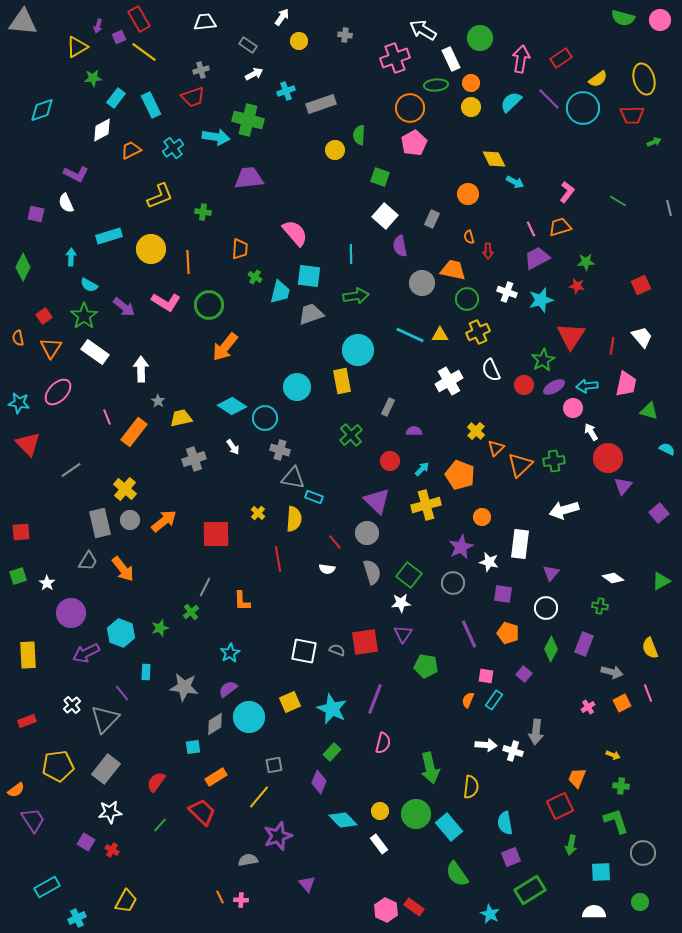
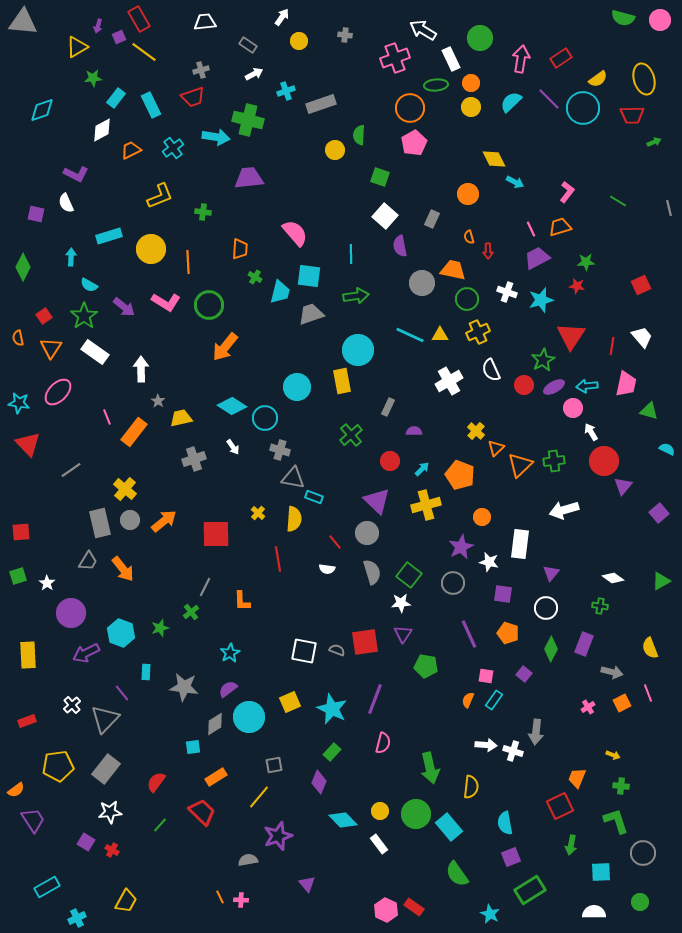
red circle at (608, 458): moved 4 px left, 3 px down
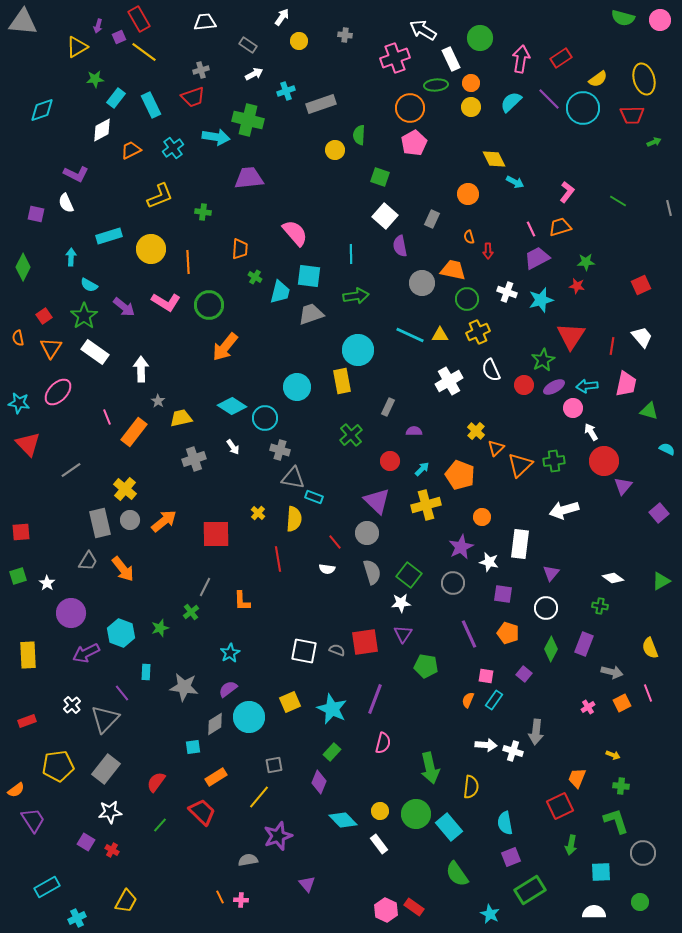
green star at (93, 78): moved 2 px right, 1 px down
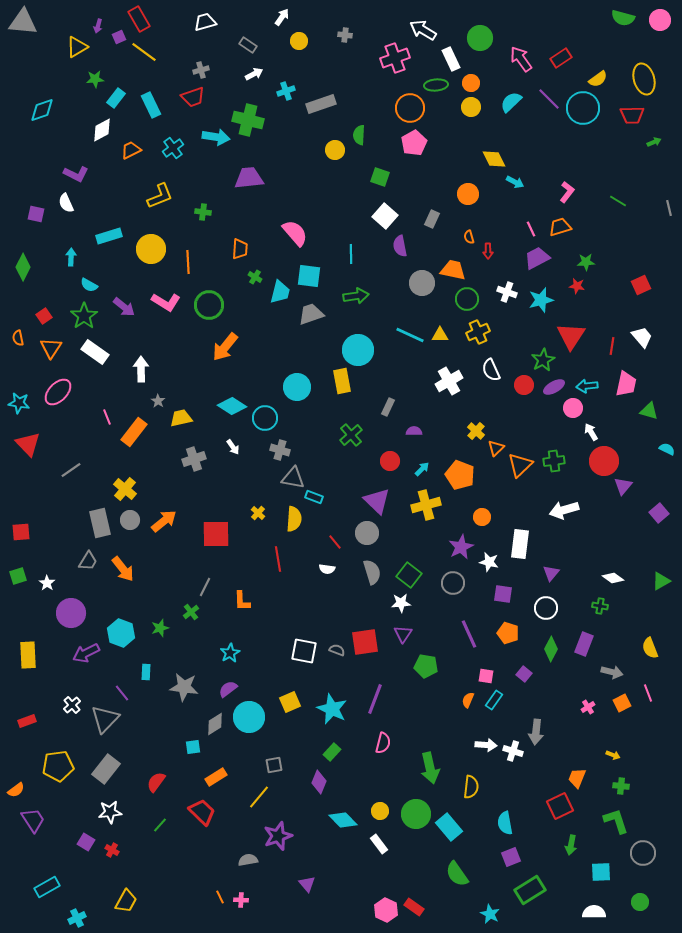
white trapezoid at (205, 22): rotated 10 degrees counterclockwise
pink arrow at (521, 59): rotated 44 degrees counterclockwise
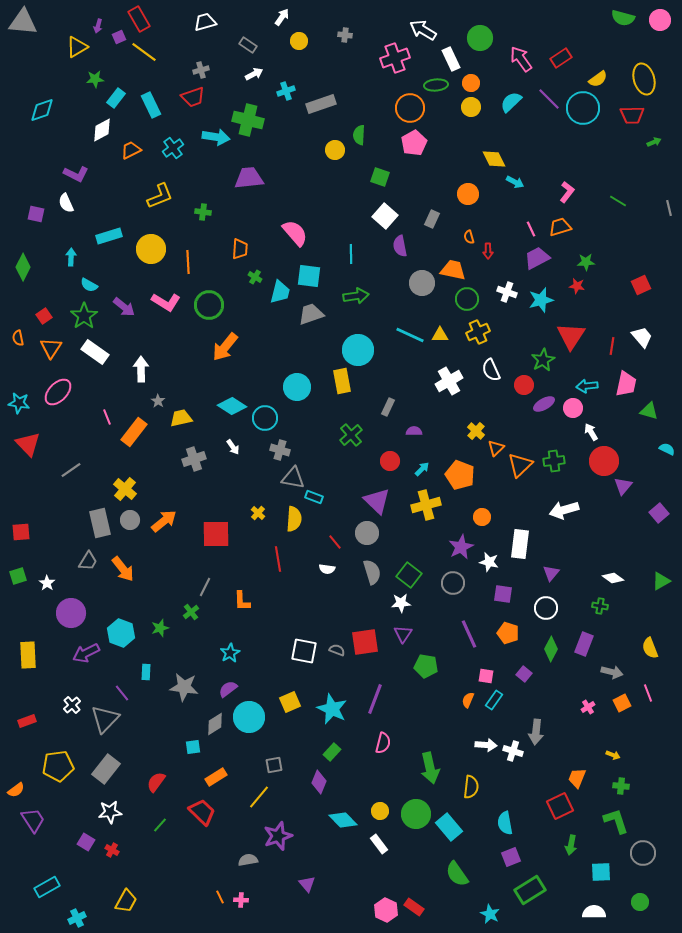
purple ellipse at (554, 387): moved 10 px left, 17 px down
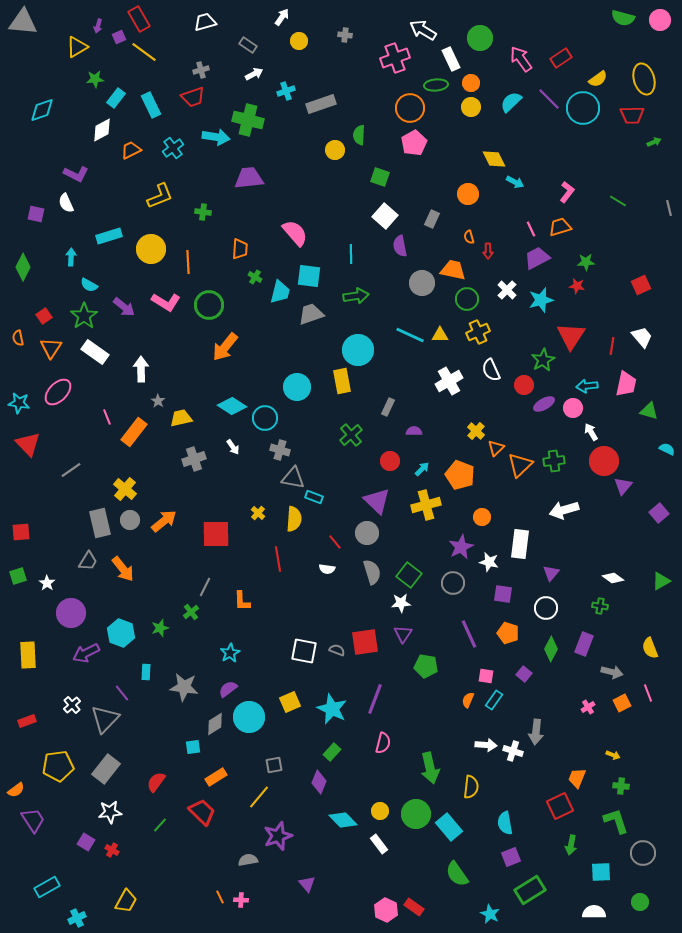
white cross at (507, 292): moved 2 px up; rotated 24 degrees clockwise
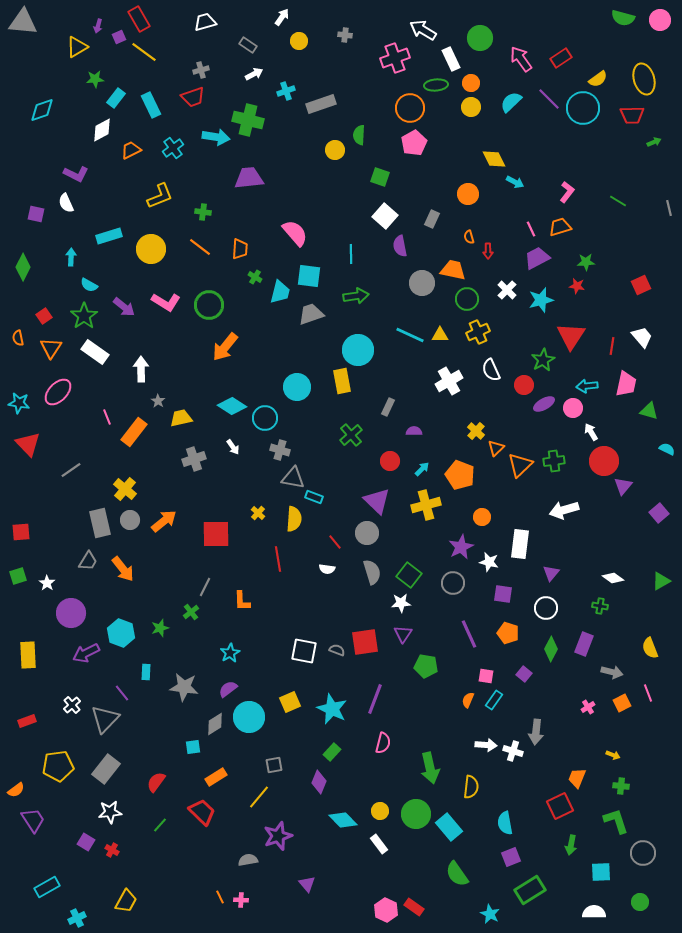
orange line at (188, 262): moved 12 px right, 15 px up; rotated 50 degrees counterclockwise
